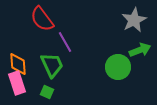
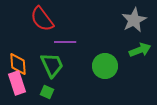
purple line: rotated 60 degrees counterclockwise
green circle: moved 13 px left, 1 px up
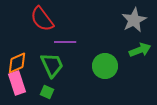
orange diamond: moved 1 px left, 1 px up; rotated 70 degrees clockwise
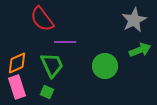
pink rectangle: moved 4 px down
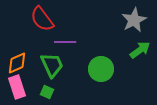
green arrow: rotated 15 degrees counterclockwise
green circle: moved 4 px left, 3 px down
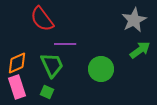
purple line: moved 2 px down
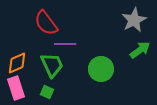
red semicircle: moved 4 px right, 4 px down
pink rectangle: moved 1 px left, 1 px down
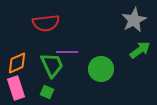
red semicircle: rotated 60 degrees counterclockwise
purple line: moved 2 px right, 8 px down
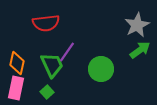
gray star: moved 3 px right, 5 px down
purple line: rotated 55 degrees counterclockwise
orange diamond: rotated 55 degrees counterclockwise
pink rectangle: rotated 30 degrees clockwise
green square: rotated 24 degrees clockwise
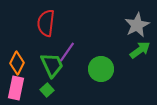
red semicircle: rotated 104 degrees clockwise
orange diamond: rotated 15 degrees clockwise
green square: moved 2 px up
